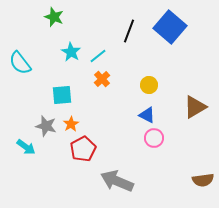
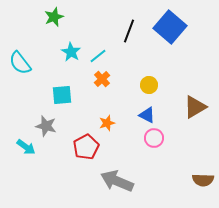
green star: rotated 30 degrees clockwise
orange star: moved 36 px right, 1 px up; rotated 14 degrees clockwise
red pentagon: moved 3 px right, 2 px up
brown semicircle: rotated 10 degrees clockwise
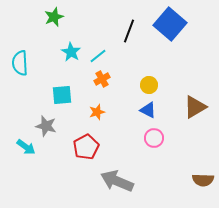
blue square: moved 3 px up
cyan semicircle: rotated 35 degrees clockwise
orange cross: rotated 14 degrees clockwise
blue triangle: moved 1 px right, 5 px up
orange star: moved 10 px left, 11 px up
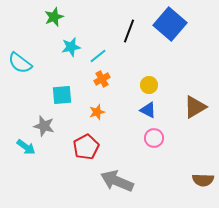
cyan star: moved 5 px up; rotated 30 degrees clockwise
cyan semicircle: rotated 50 degrees counterclockwise
gray star: moved 2 px left
